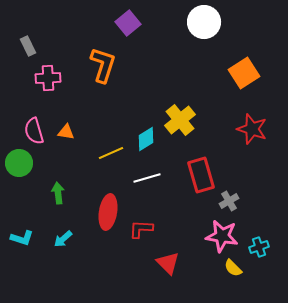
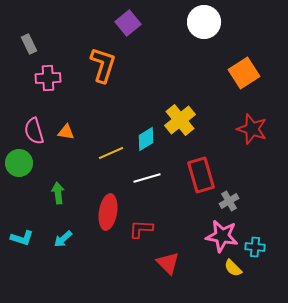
gray rectangle: moved 1 px right, 2 px up
cyan cross: moved 4 px left; rotated 24 degrees clockwise
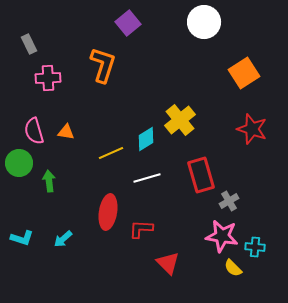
green arrow: moved 9 px left, 12 px up
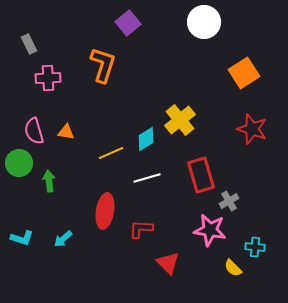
red ellipse: moved 3 px left, 1 px up
pink star: moved 12 px left, 6 px up
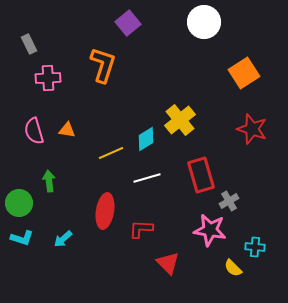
orange triangle: moved 1 px right, 2 px up
green circle: moved 40 px down
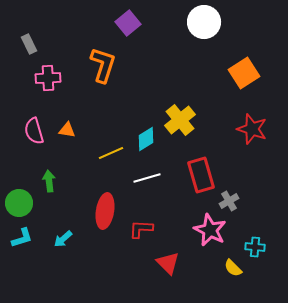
pink star: rotated 16 degrees clockwise
cyan L-shape: rotated 35 degrees counterclockwise
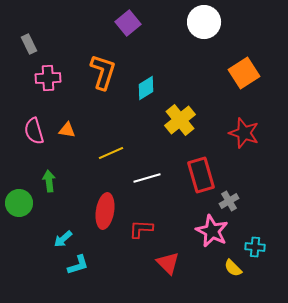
orange L-shape: moved 7 px down
red star: moved 8 px left, 4 px down
cyan diamond: moved 51 px up
pink star: moved 2 px right, 1 px down
cyan L-shape: moved 56 px right, 27 px down
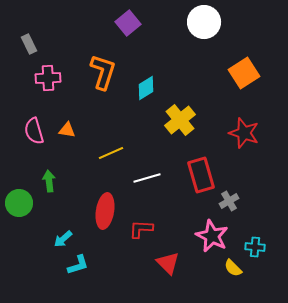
pink star: moved 5 px down
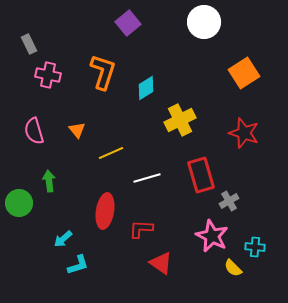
pink cross: moved 3 px up; rotated 15 degrees clockwise
yellow cross: rotated 12 degrees clockwise
orange triangle: moved 10 px right; rotated 42 degrees clockwise
red triangle: moved 7 px left; rotated 10 degrees counterclockwise
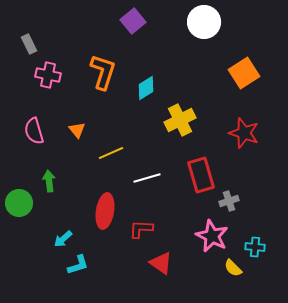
purple square: moved 5 px right, 2 px up
gray cross: rotated 12 degrees clockwise
